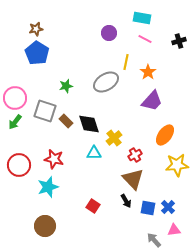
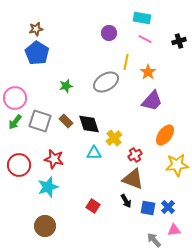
gray square: moved 5 px left, 10 px down
brown triangle: rotated 25 degrees counterclockwise
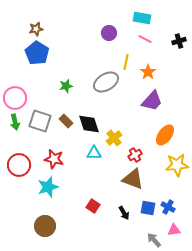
green arrow: rotated 49 degrees counterclockwise
black arrow: moved 2 px left, 12 px down
blue cross: rotated 16 degrees counterclockwise
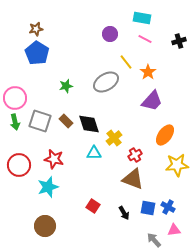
purple circle: moved 1 px right, 1 px down
yellow line: rotated 49 degrees counterclockwise
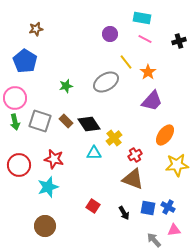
blue pentagon: moved 12 px left, 8 px down
black diamond: rotated 15 degrees counterclockwise
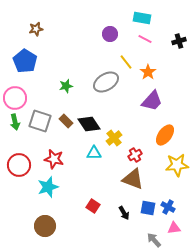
pink triangle: moved 2 px up
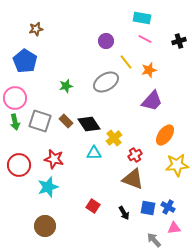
purple circle: moved 4 px left, 7 px down
orange star: moved 1 px right, 2 px up; rotated 21 degrees clockwise
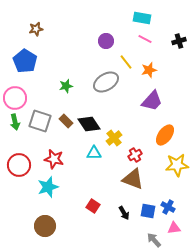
blue square: moved 3 px down
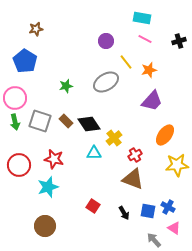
pink triangle: rotated 40 degrees clockwise
